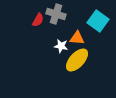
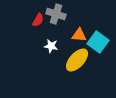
cyan square: moved 21 px down
orange triangle: moved 2 px right, 3 px up
white star: moved 10 px left
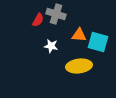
cyan square: rotated 20 degrees counterclockwise
yellow ellipse: moved 2 px right, 6 px down; rotated 40 degrees clockwise
